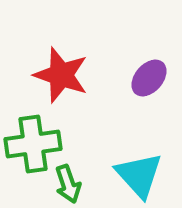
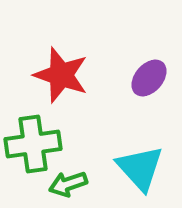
cyan triangle: moved 1 px right, 7 px up
green arrow: rotated 90 degrees clockwise
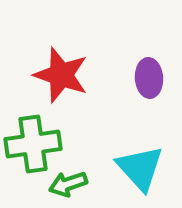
purple ellipse: rotated 45 degrees counterclockwise
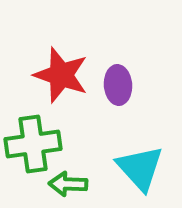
purple ellipse: moved 31 px left, 7 px down
green arrow: rotated 21 degrees clockwise
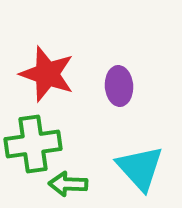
red star: moved 14 px left, 1 px up
purple ellipse: moved 1 px right, 1 px down
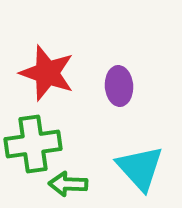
red star: moved 1 px up
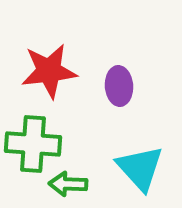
red star: moved 2 px right, 2 px up; rotated 26 degrees counterclockwise
green cross: rotated 12 degrees clockwise
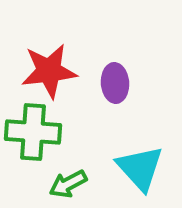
purple ellipse: moved 4 px left, 3 px up
green cross: moved 12 px up
green arrow: rotated 30 degrees counterclockwise
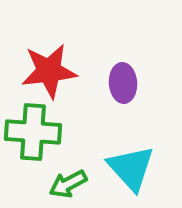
purple ellipse: moved 8 px right
cyan triangle: moved 9 px left
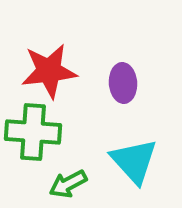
cyan triangle: moved 3 px right, 7 px up
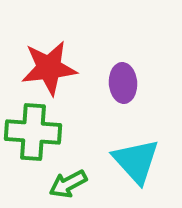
red star: moved 3 px up
cyan triangle: moved 2 px right
